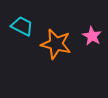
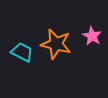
cyan trapezoid: moved 26 px down
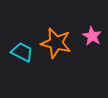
orange star: moved 1 px up
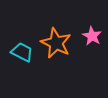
orange star: rotated 12 degrees clockwise
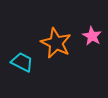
cyan trapezoid: moved 10 px down
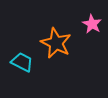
pink star: moved 12 px up
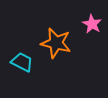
orange star: rotated 12 degrees counterclockwise
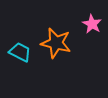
cyan trapezoid: moved 2 px left, 10 px up
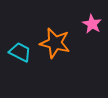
orange star: moved 1 px left
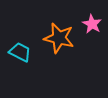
orange star: moved 4 px right, 5 px up
